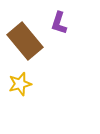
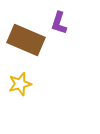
brown rectangle: moved 1 px right, 1 px up; rotated 27 degrees counterclockwise
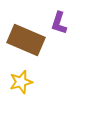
yellow star: moved 1 px right, 2 px up
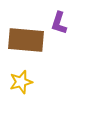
brown rectangle: rotated 18 degrees counterclockwise
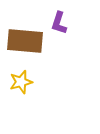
brown rectangle: moved 1 px left, 1 px down
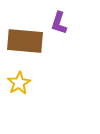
yellow star: moved 2 px left, 1 px down; rotated 15 degrees counterclockwise
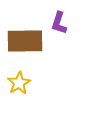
brown rectangle: rotated 6 degrees counterclockwise
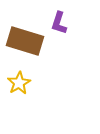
brown rectangle: rotated 18 degrees clockwise
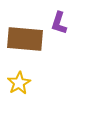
brown rectangle: moved 2 px up; rotated 12 degrees counterclockwise
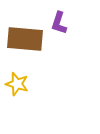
yellow star: moved 2 px left, 1 px down; rotated 25 degrees counterclockwise
